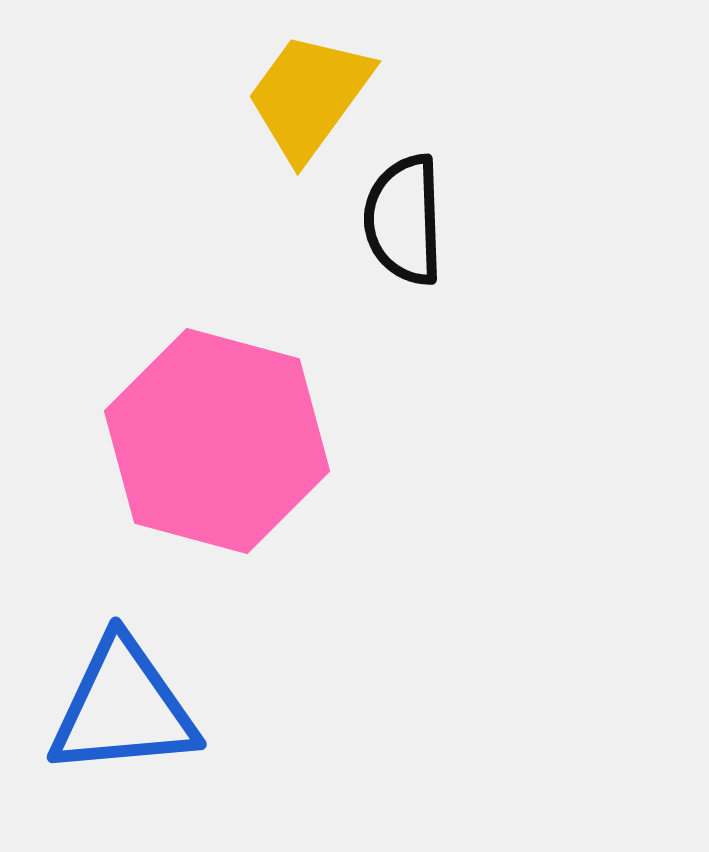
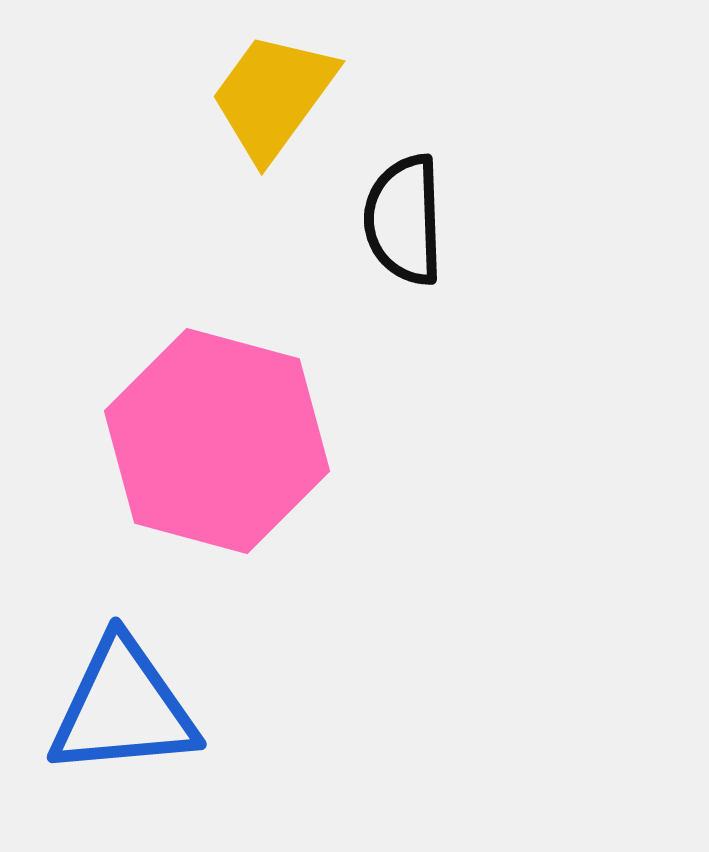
yellow trapezoid: moved 36 px left
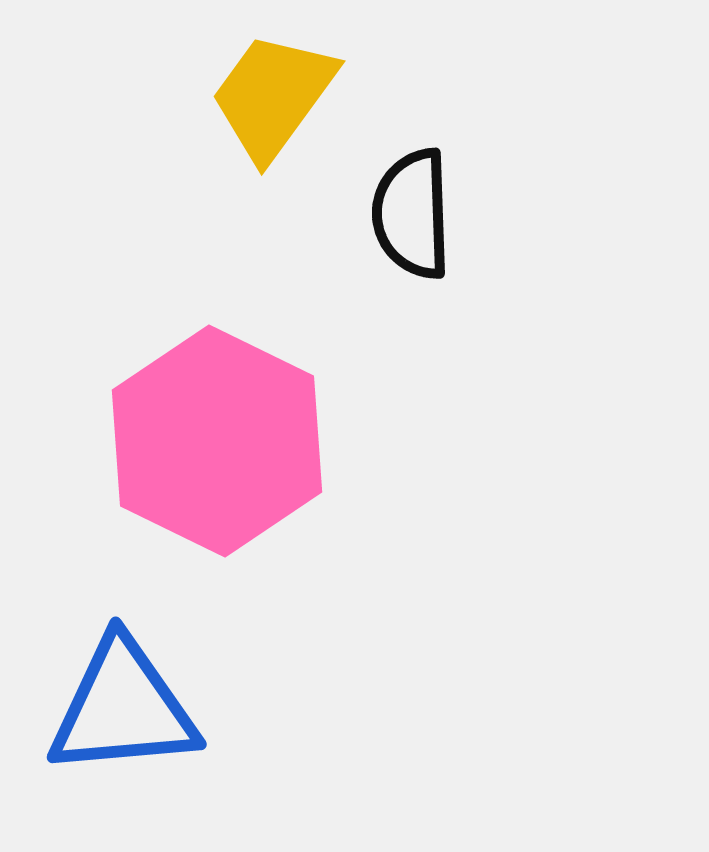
black semicircle: moved 8 px right, 6 px up
pink hexagon: rotated 11 degrees clockwise
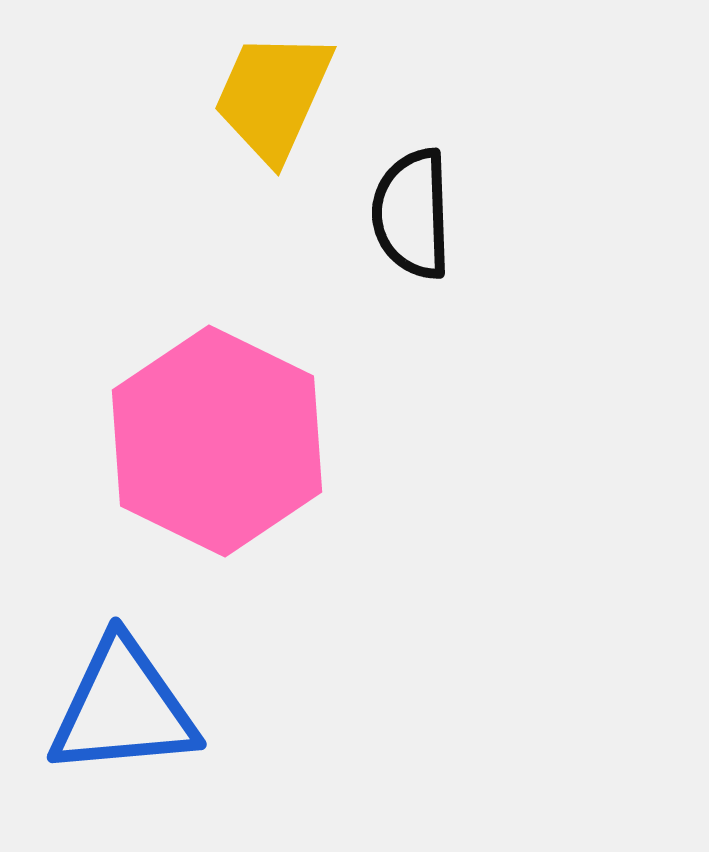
yellow trapezoid: rotated 12 degrees counterclockwise
